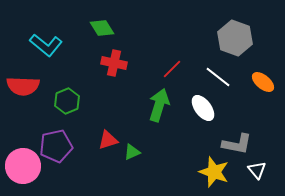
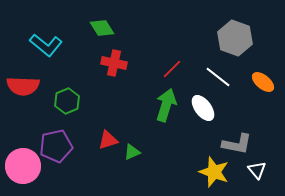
green arrow: moved 7 px right
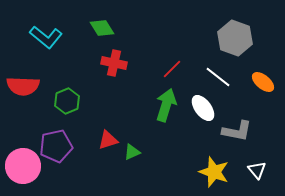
cyan L-shape: moved 8 px up
gray L-shape: moved 13 px up
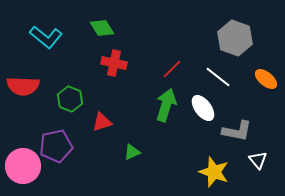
orange ellipse: moved 3 px right, 3 px up
green hexagon: moved 3 px right, 2 px up; rotated 15 degrees counterclockwise
red triangle: moved 6 px left, 18 px up
white triangle: moved 1 px right, 10 px up
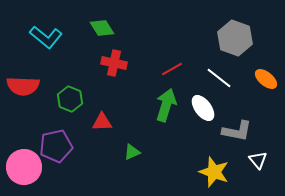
red line: rotated 15 degrees clockwise
white line: moved 1 px right, 1 px down
red triangle: rotated 15 degrees clockwise
pink circle: moved 1 px right, 1 px down
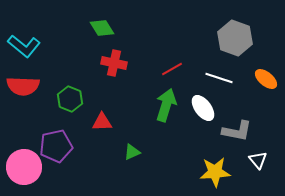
cyan L-shape: moved 22 px left, 9 px down
white line: rotated 20 degrees counterclockwise
yellow star: moved 1 px right; rotated 24 degrees counterclockwise
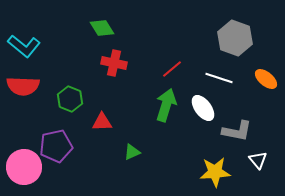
red line: rotated 10 degrees counterclockwise
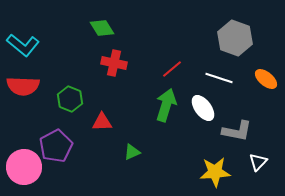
cyan L-shape: moved 1 px left, 1 px up
purple pentagon: rotated 16 degrees counterclockwise
white triangle: moved 2 px down; rotated 24 degrees clockwise
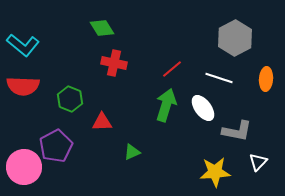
gray hexagon: rotated 12 degrees clockwise
orange ellipse: rotated 55 degrees clockwise
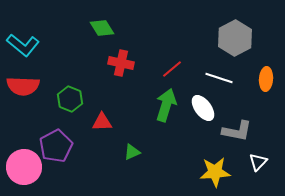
red cross: moved 7 px right
